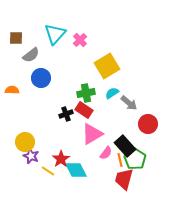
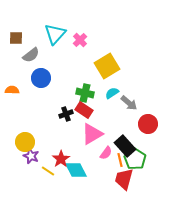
green cross: moved 1 px left; rotated 24 degrees clockwise
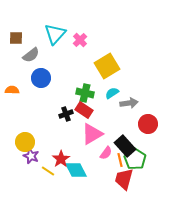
gray arrow: rotated 48 degrees counterclockwise
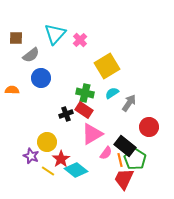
gray arrow: rotated 48 degrees counterclockwise
red circle: moved 1 px right, 3 px down
yellow circle: moved 22 px right
black rectangle: rotated 10 degrees counterclockwise
cyan diamond: rotated 25 degrees counterclockwise
red trapezoid: rotated 10 degrees clockwise
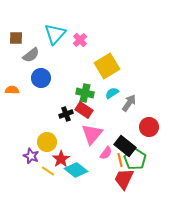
pink triangle: rotated 20 degrees counterclockwise
